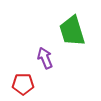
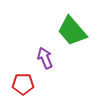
green trapezoid: rotated 24 degrees counterclockwise
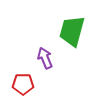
green trapezoid: rotated 56 degrees clockwise
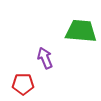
green trapezoid: moved 9 px right; rotated 80 degrees clockwise
